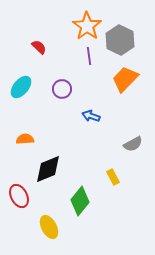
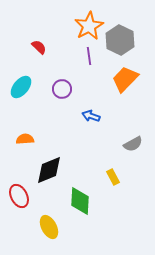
orange star: moved 2 px right; rotated 8 degrees clockwise
black diamond: moved 1 px right, 1 px down
green diamond: rotated 36 degrees counterclockwise
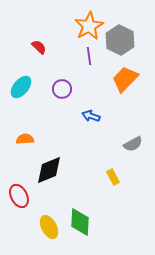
green diamond: moved 21 px down
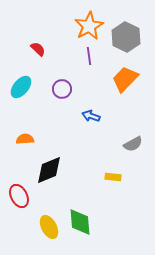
gray hexagon: moved 6 px right, 3 px up
red semicircle: moved 1 px left, 2 px down
yellow rectangle: rotated 56 degrees counterclockwise
green diamond: rotated 8 degrees counterclockwise
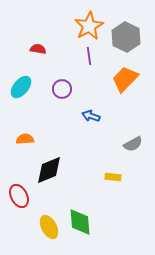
red semicircle: rotated 35 degrees counterclockwise
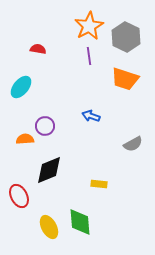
orange trapezoid: rotated 116 degrees counterclockwise
purple circle: moved 17 px left, 37 px down
yellow rectangle: moved 14 px left, 7 px down
